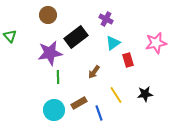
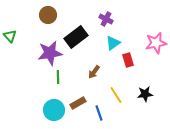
brown rectangle: moved 1 px left
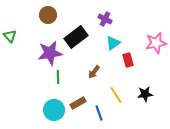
purple cross: moved 1 px left
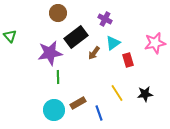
brown circle: moved 10 px right, 2 px up
pink star: moved 1 px left
brown arrow: moved 19 px up
yellow line: moved 1 px right, 2 px up
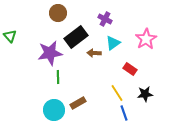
pink star: moved 9 px left, 4 px up; rotated 20 degrees counterclockwise
brown arrow: rotated 56 degrees clockwise
red rectangle: moved 2 px right, 9 px down; rotated 40 degrees counterclockwise
blue line: moved 25 px right
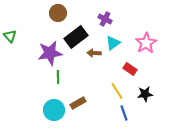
pink star: moved 4 px down
yellow line: moved 2 px up
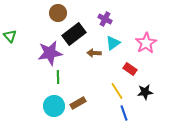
black rectangle: moved 2 px left, 3 px up
black star: moved 2 px up
cyan circle: moved 4 px up
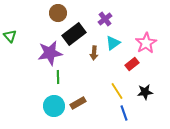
purple cross: rotated 24 degrees clockwise
brown arrow: rotated 88 degrees counterclockwise
red rectangle: moved 2 px right, 5 px up; rotated 72 degrees counterclockwise
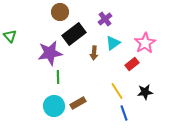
brown circle: moved 2 px right, 1 px up
pink star: moved 1 px left
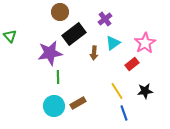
black star: moved 1 px up
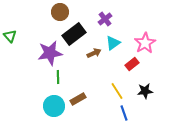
brown arrow: rotated 120 degrees counterclockwise
brown rectangle: moved 4 px up
